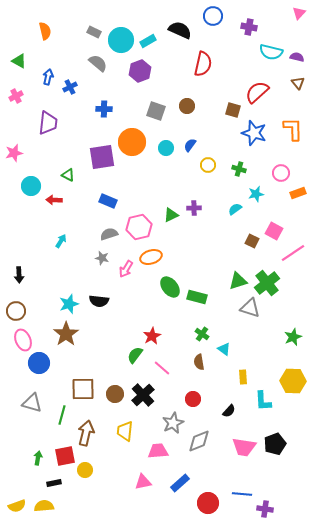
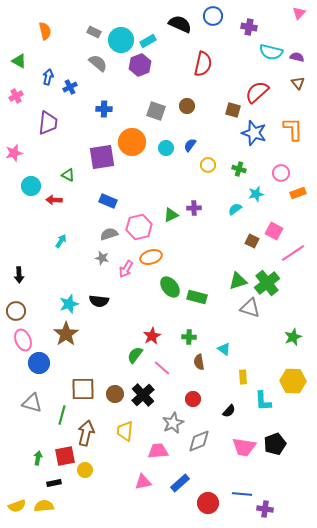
black semicircle at (180, 30): moved 6 px up
purple hexagon at (140, 71): moved 6 px up
green cross at (202, 334): moved 13 px left, 3 px down; rotated 32 degrees counterclockwise
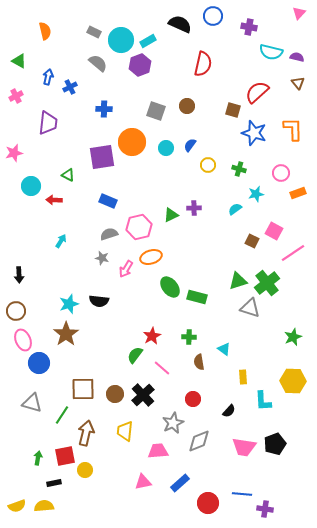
green line at (62, 415): rotated 18 degrees clockwise
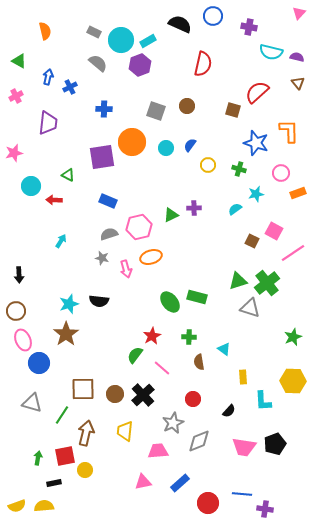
orange L-shape at (293, 129): moved 4 px left, 2 px down
blue star at (254, 133): moved 2 px right, 10 px down
pink arrow at (126, 269): rotated 48 degrees counterclockwise
green ellipse at (170, 287): moved 15 px down
